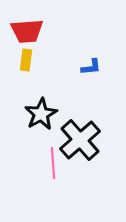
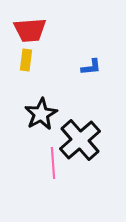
red trapezoid: moved 3 px right, 1 px up
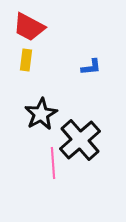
red trapezoid: moved 1 px left, 3 px up; rotated 32 degrees clockwise
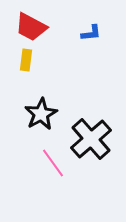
red trapezoid: moved 2 px right
blue L-shape: moved 34 px up
black cross: moved 11 px right, 1 px up
pink line: rotated 32 degrees counterclockwise
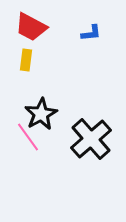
pink line: moved 25 px left, 26 px up
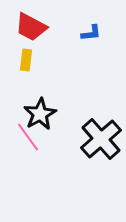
black star: moved 1 px left
black cross: moved 10 px right
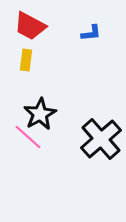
red trapezoid: moved 1 px left, 1 px up
pink line: rotated 12 degrees counterclockwise
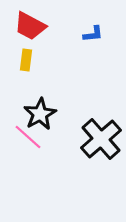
blue L-shape: moved 2 px right, 1 px down
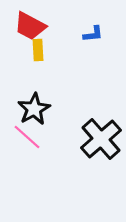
yellow rectangle: moved 12 px right, 10 px up; rotated 10 degrees counterclockwise
black star: moved 6 px left, 5 px up
pink line: moved 1 px left
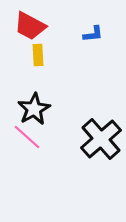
yellow rectangle: moved 5 px down
